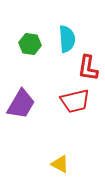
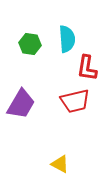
red L-shape: moved 1 px left
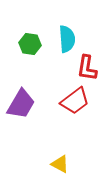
red trapezoid: rotated 24 degrees counterclockwise
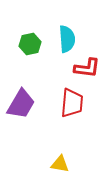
green hexagon: rotated 20 degrees counterclockwise
red L-shape: rotated 92 degrees counterclockwise
red trapezoid: moved 3 px left, 2 px down; rotated 48 degrees counterclockwise
yellow triangle: rotated 18 degrees counterclockwise
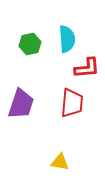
red L-shape: rotated 12 degrees counterclockwise
purple trapezoid: rotated 12 degrees counterclockwise
yellow triangle: moved 2 px up
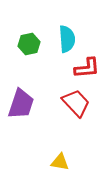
green hexagon: moved 1 px left
red trapezoid: moved 4 px right; rotated 48 degrees counterclockwise
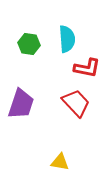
green hexagon: rotated 20 degrees clockwise
red L-shape: rotated 16 degrees clockwise
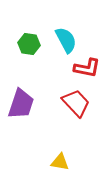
cyan semicircle: moved 1 px left, 1 px down; rotated 24 degrees counterclockwise
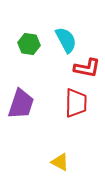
red trapezoid: rotated 44 degrees clockwise
yellow triangle: rotated 18 degrees clockwise
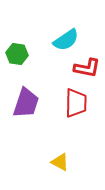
cyan semicircle: rotated 84 degrees clockwise
green hexagon: moved 12 px left, 10 px down
purple trapezoid: moved 5 px right, 1 px up
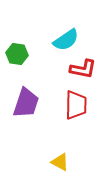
red L-shape: moved 4 px left, 1 px down
red trapezoid: moved 2 px down
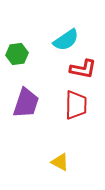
green hexagon: rotated 15 degrees counterclockwise
